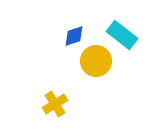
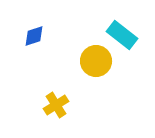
blue diamond: moved 40 px left
yellow cross: moved 1 px right, 1 px down
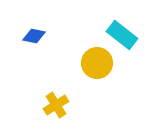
blue diamond: rotated 30 degrees clockwise
yellow circle: moved 1 px right, 2 px down
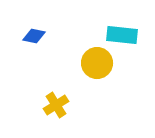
cyan rectangle: rotated 32 degrees counterclockwise
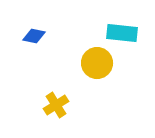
cyan rectangle: moved 2 px up
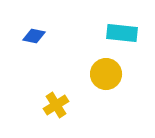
yellow circle: moved 9 px right, 11 px down
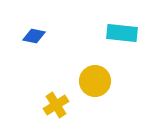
yellow circle: moved 11 px left, 7 px down
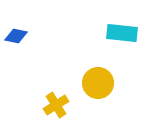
blue diamond: moved 18 px left
yellow circle: moved 3 px right, 2 px down
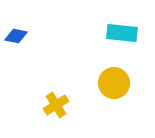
yellow circle: moved 16 px right
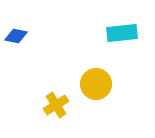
cyan rectangle: rotated 12 degrees counterclockwise
yellow circle: moved 18 px left, 1 px down
